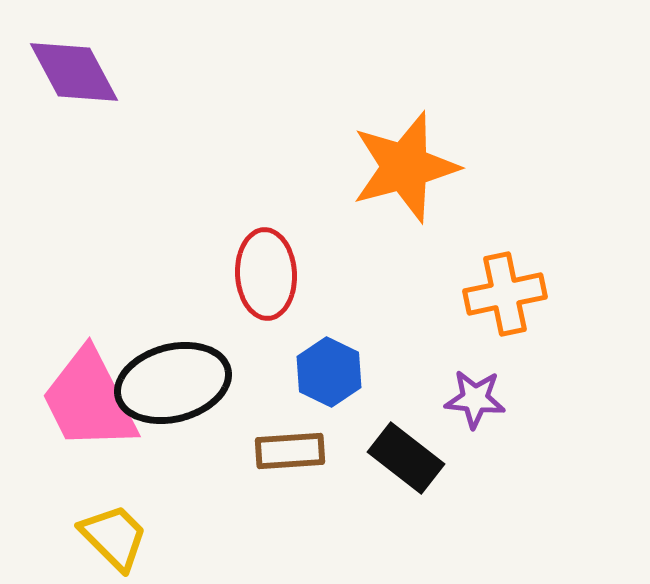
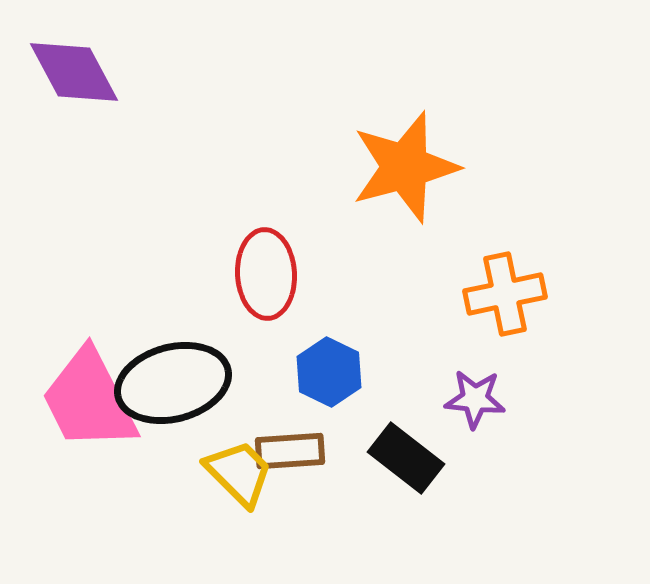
yellow trapezoid: moved 125 px right, 64 px up
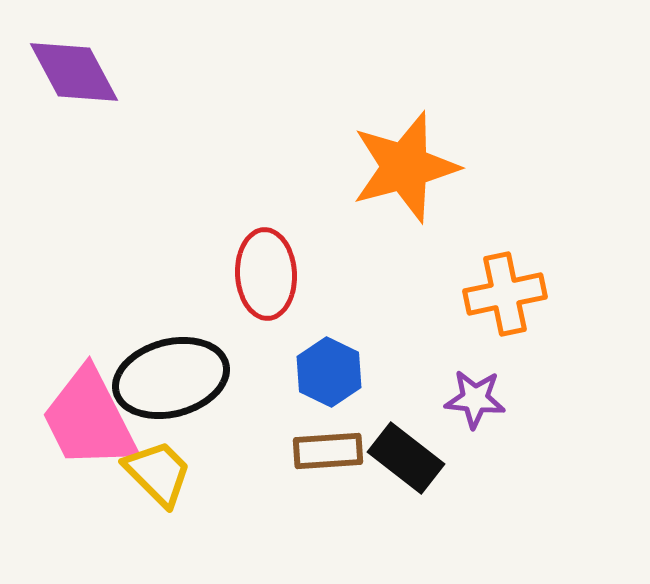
black ellipse: moved 2 px left, 5 px up
pink trapezoid: moved 19 px down
brown rectangle: moved 38 px right
yellow trapezoid: moved 81 px left
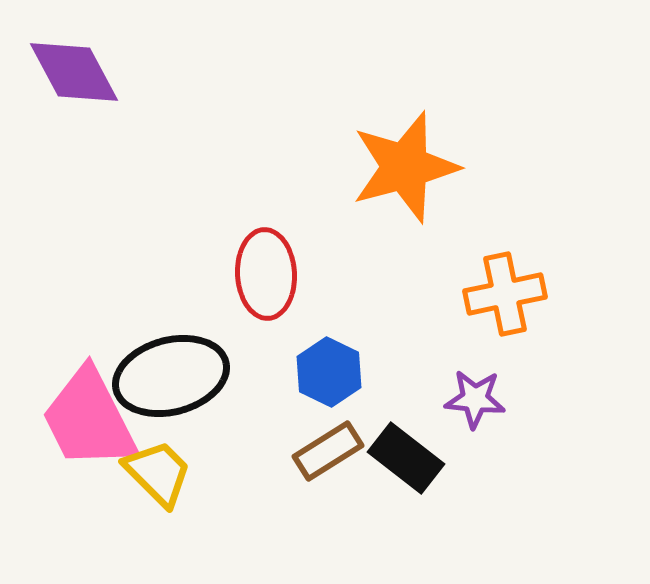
black ellipse: moved 2 px up
brown rectangle: rotated 28 degrees counterclockwise
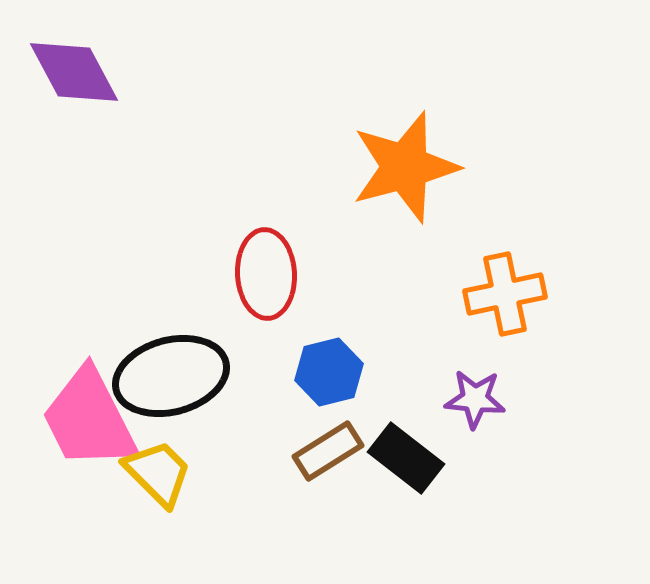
blue hexagon: rotated 20 degrees clockwise
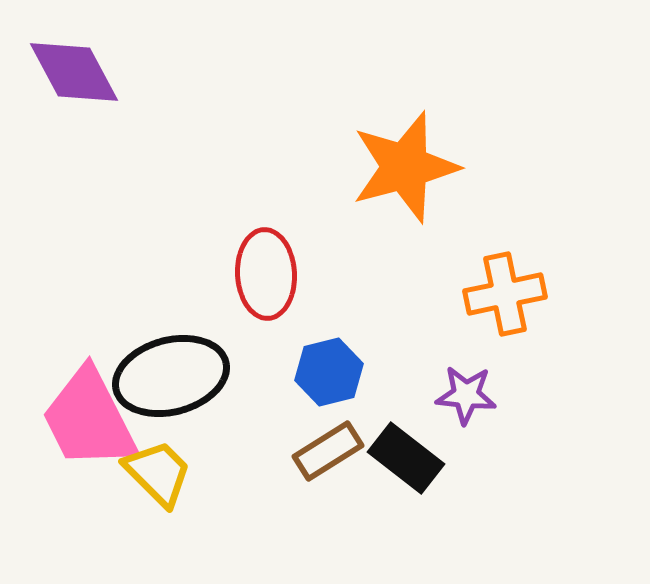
purple star: moved 9 px left, 4 px up
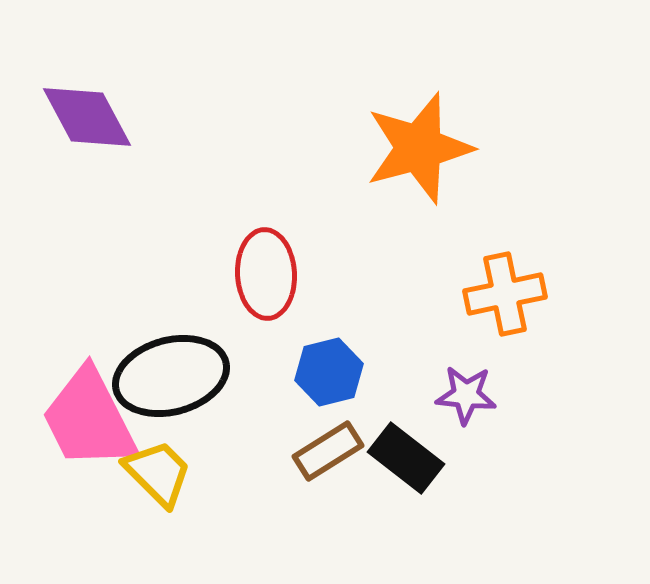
purple diamond: moved 13 px right, 45 px down
orange star: moved 14 px right, 19 px up
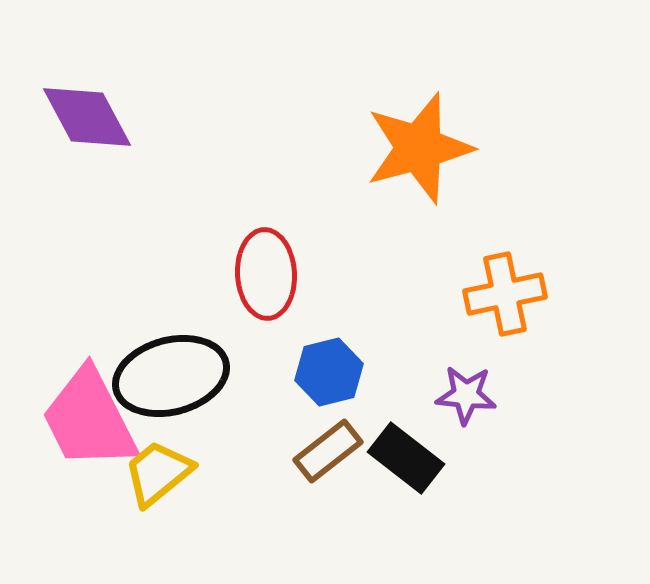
brown rectangle: rotated 6 degrees counterclockwise
yellow trapezoid: rotated 84 degrees counterclockwise
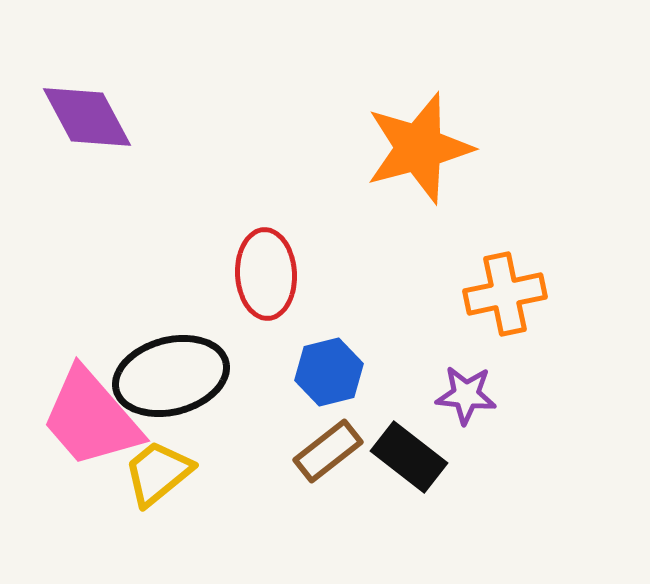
pink trapezoid: moved 2 px right, 1 px up; rotated 14 degrees counterclockwise
black rectangle: moved 3 px right, 1 px up
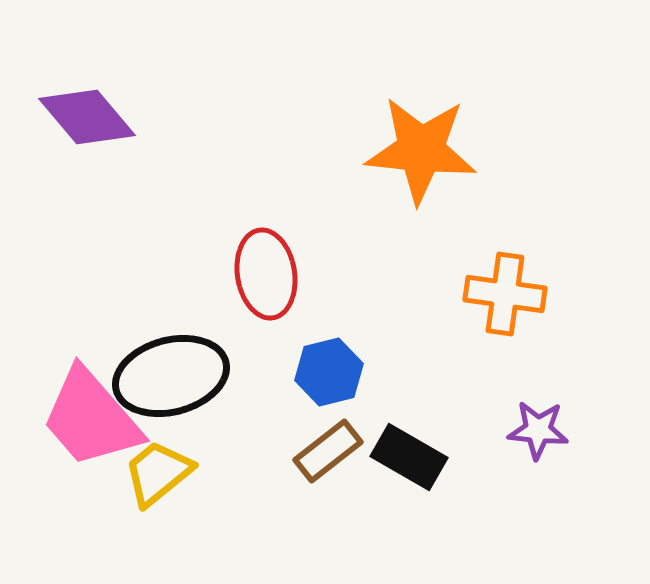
purple diamond: rotated 12 degrees counterclockwise
orange star: moved 2 px right, 2 px down; rotated 21 degrees clockwise
red ellipse: rotated 6 degrees counterclockwise
orange cross: rotated 20 degrees clockwise
purple star: moved 72 px right, 35 px down
black rectangle: rotated 8 degrees counterclockwise
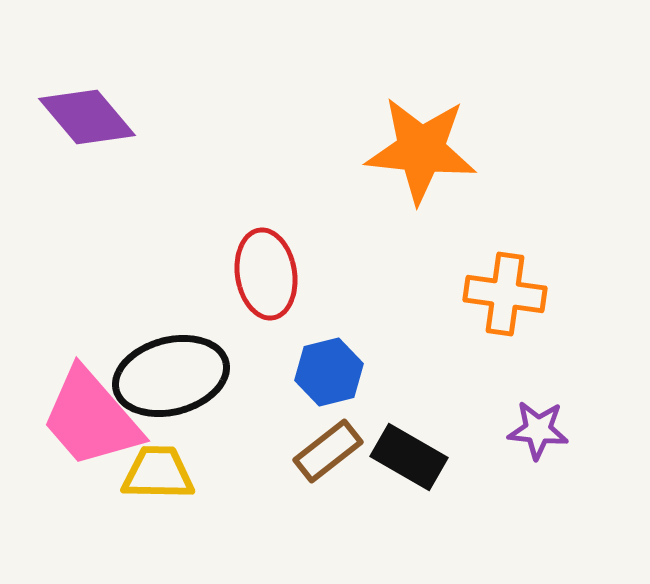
yellow trapezoid: rotated 40 degrees clockwise
